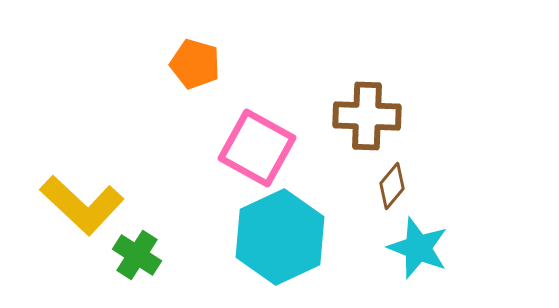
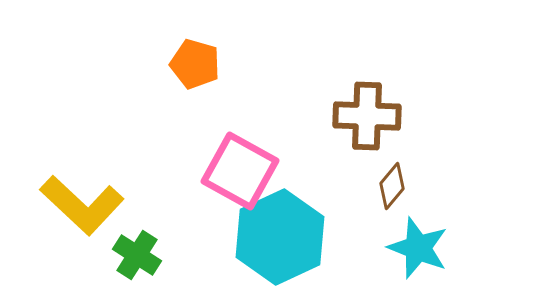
pink square: moved 17 px left, 23 px down
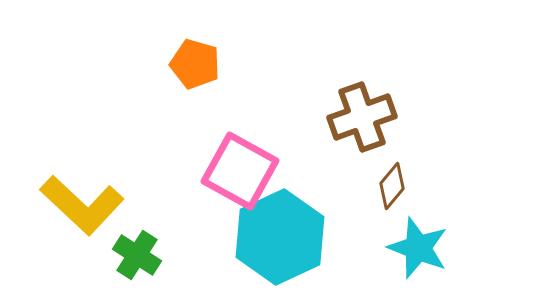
brown cross: moved 5 px left, 1 px down; rotated 22 degrees counterclockwise
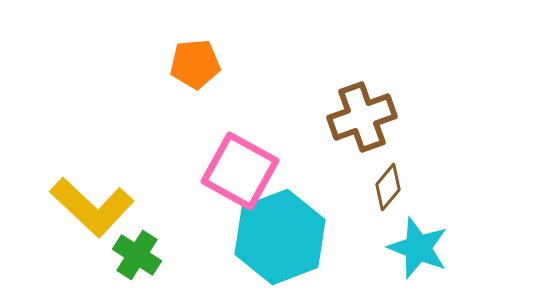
orange pentagon: rotated 21 degrees counterclockwise
brown diamond: moved 4 px left, 1 px down
yellow L-shape: moved 10 px right, 2 px down
cyan hexagon: rotated 4 degrees clockwise
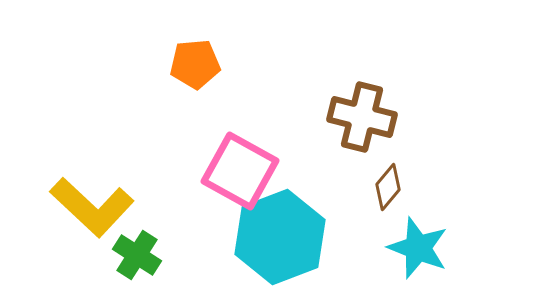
brown cross: rotated 34 degrees clockwise
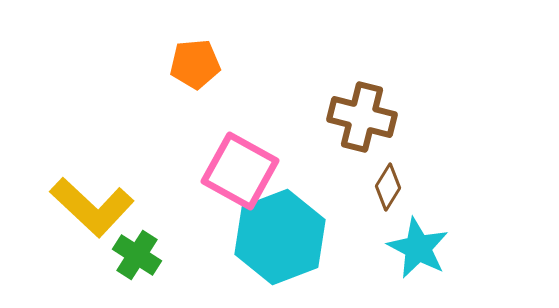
brown diamond: rotated 9 degrees counterclockwise
cyan star: rotated 6 degrees clockwise
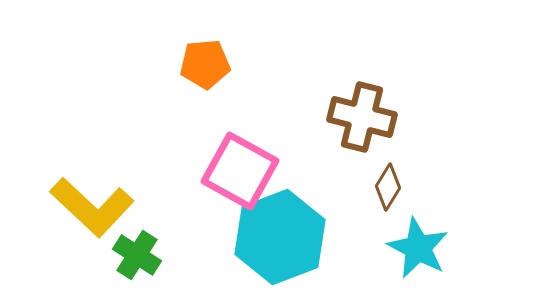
orange pentagon: moved 10 px right
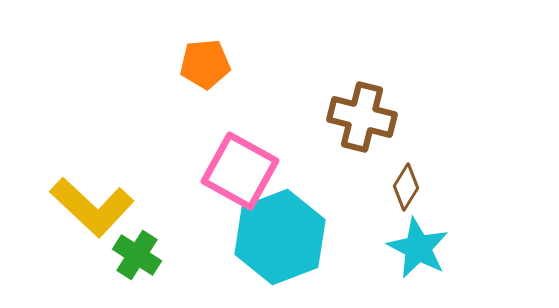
brown diamond: moved 18 px right
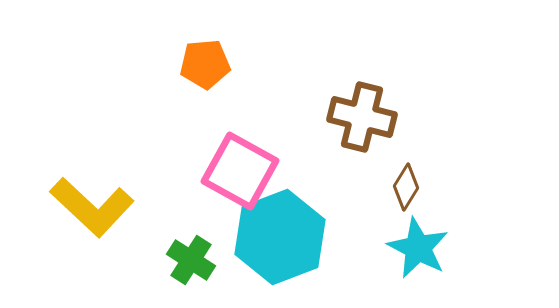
green cross: moved 54 px right, 5 px down
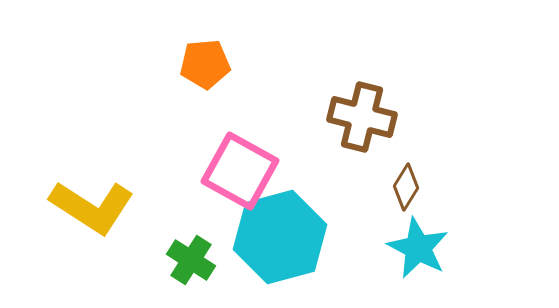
yellow L-shape: rotated 10 degrees counterclockwise
cyan hexagon: rotated 6 degrees clockwise
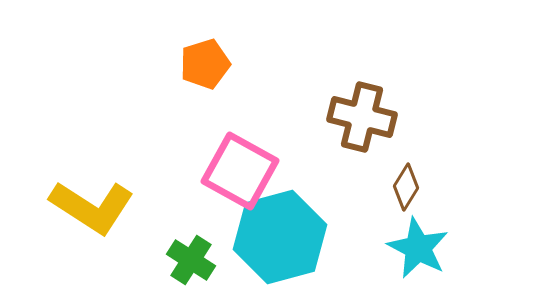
orange pentagon: rotated 12 degrees counterclockwise
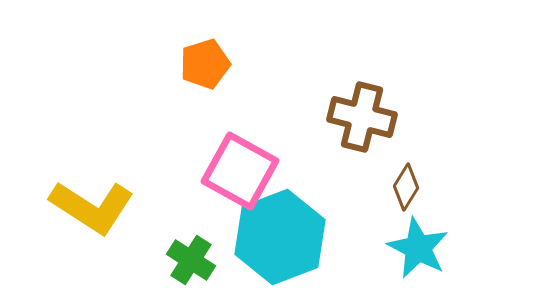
cyan hexagon: rotated 6 degrees counterclockwise
